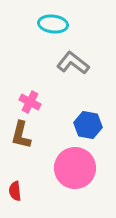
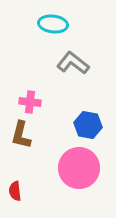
pink cross: rotated 20 degrees counterclockwise
pink circle: moved 4 px right
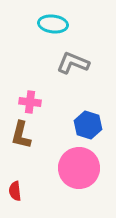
gray L-shape: rotated 16 degrees counterclockwise
blue hexagon: rotated 8 degrees clockwise
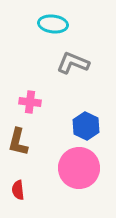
blue hexagon: moved 2 px left, 1 px down; rotated 8 degrees clockwise
brown L-shape: moved 3 px left, 7 px down
red semicircle: moved 3 px right, 1 px up
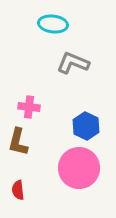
pink cross: moved 1 px left, 5 px down
